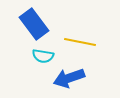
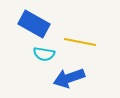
blue rectangle: rotated 24 degrees counterclockwise
cyan semicircle: moved 1 px right, 2 px up
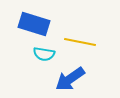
blue rectangle: rotated 12 degrees counterclockwise
blue arrow: moved 1 px right, 1 px down; rotated 16 degrees counterclockwise
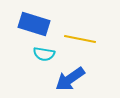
yellow line: moved 3 px up
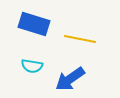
cyan semicircle: moved 12 px left, 12 px down
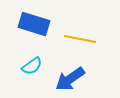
cyan semicircle: rotated 45 degrees counterclockwise
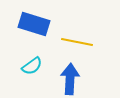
yellow line: moved 3 px left, 3 px down
blue arrow: rotated 128 degrees clockwise
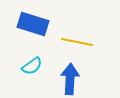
blue rectangle: moved 1 px left
